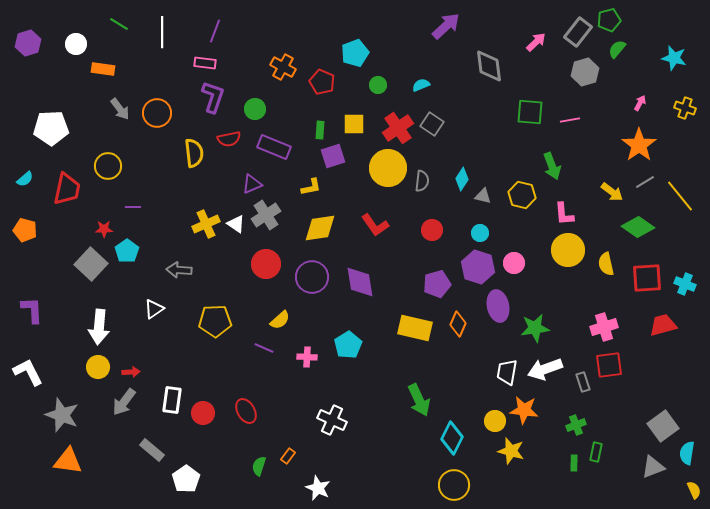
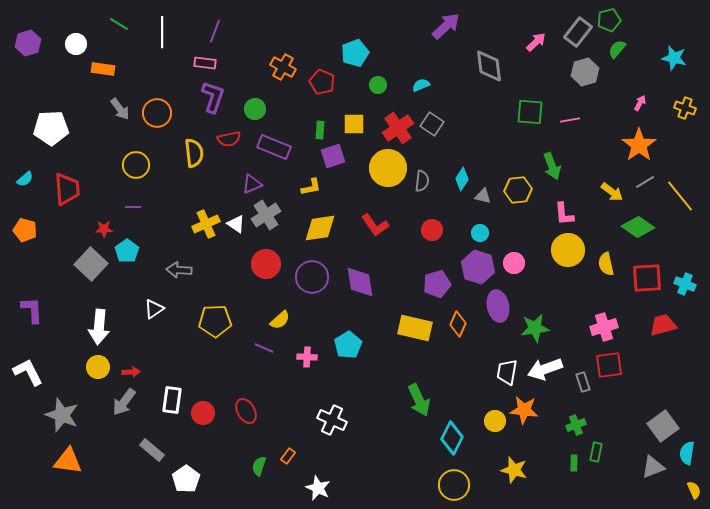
yellow circle at (108, 166): moved 28 px right, 1 px up
red trapezoid at (67, 189): rotated 16 degrees counterclockwise
yellow hexagon at (522, 195): moved 4 px left, 5 px up; rotated 20 degrees counterclockwise
yellow star at (511, 451): moved 3 px right, 19 px down
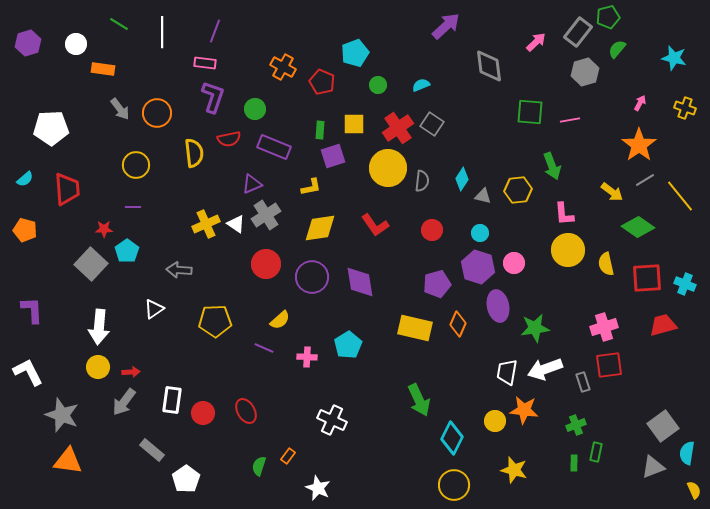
green pentagon at (609, 20): moved 1 px left, 3 px up
gray line at (645, 182): moved 2 px up
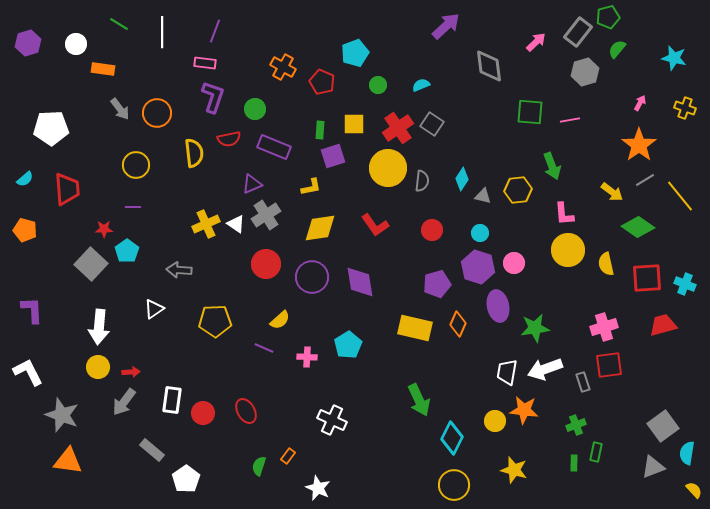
yellow semicircle at (694, 490): rotated 18 degrees counterclockwise
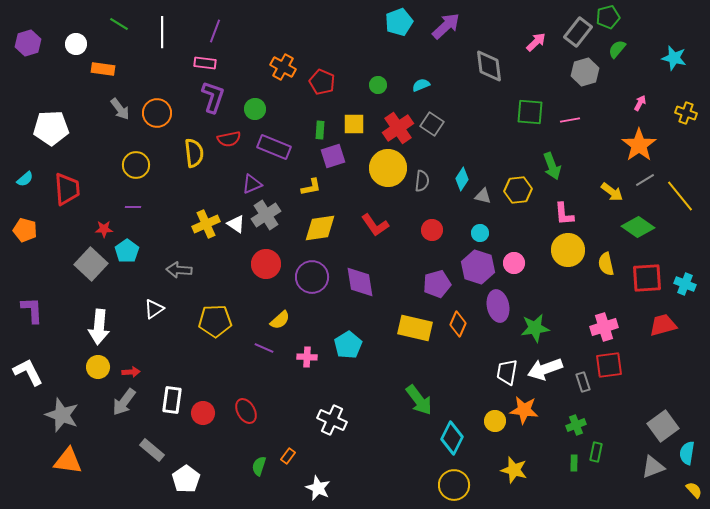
cyan pentagon at (355, 53): moved 44 px right, 31 px up
yellow cross at (685, 108): moved 1 px right, 5 px down
green arrow at (419, 400): rotated 12 degrees counterclockwise
